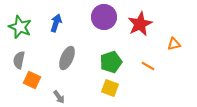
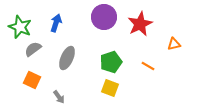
gray semicircle: moved 14 px right, 11 px up; rotated 42 degrees clockwise
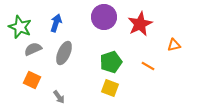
orange triangle: moved 1 px down
gray semicircle: rotated 12 degrees clockwise
gray ellipse: moved 3 px left, 5 px up
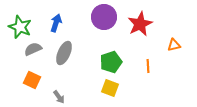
orange line: rotated 56 degrees clockwise
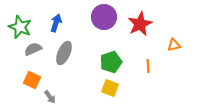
gray arrow: moved 9 px left
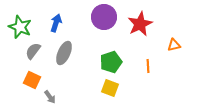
gray semicircle: moved 2 px down; rotated 30 degrees counterclockwise
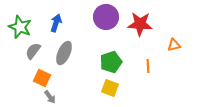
purple circle: moved 2 px right
red star: rotated 30 degrees clockwise
orange square: moved 10 px right, 2 px up
